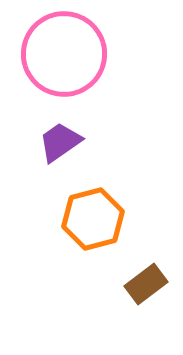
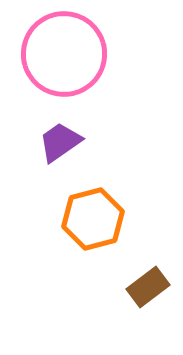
brown rectangle: moved 2 px right, 3 px down
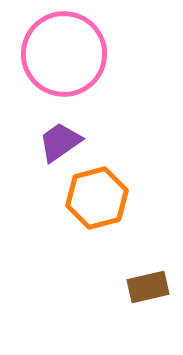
orange hexagon: moved 4 px right, 21 px up
brown rectangle: rotated 24 degrees clockwise
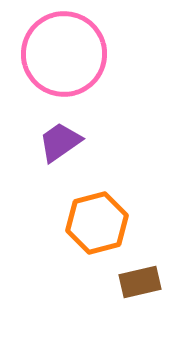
orange hexagon: moved 25 px down
brown rectangle: moved 8 px left, 5 px up
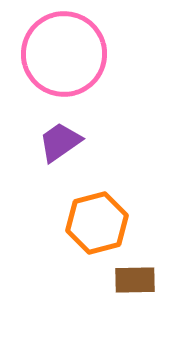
brown rectangle: moved 5 px left, 2 px up; rotated 12 degrees clockwise
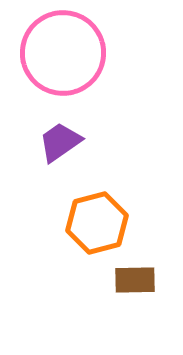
pink circle: moved 1 px left, 1 px up
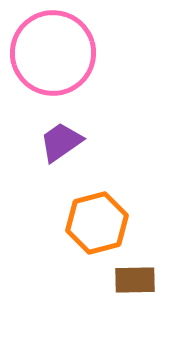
pink circle: moved 10 px left
purple trapezoid: moved 1 px right
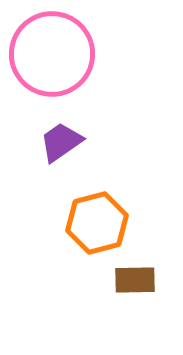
pink circle: moved 1 px left, 1 px down
